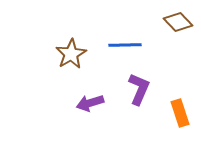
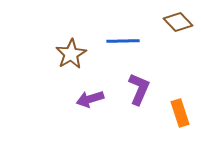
blue line: moved 2 px left, 4 px up
purple arrow: moved 4 px up
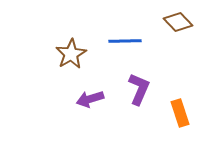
blue line: moved 2 px right
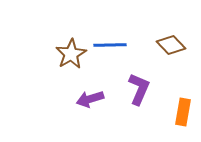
brown diamond: moved 7 px left, 23 px down
blue line: moved 15 px left, 4 px down
orange rectangle: moved 3 px right, 1 px up; rotated 28 degrees clockwise
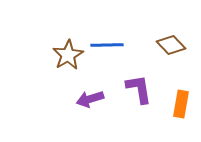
blue line: moved 3 px left
brown star: moved 3 px left, 1 px down
purple L-shape: rotated 32 degrees counterclockwise
orange rectangle: moved 2 px left, 8 px up
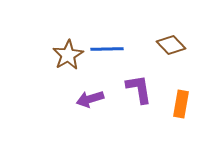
blue line: moved 4 px down
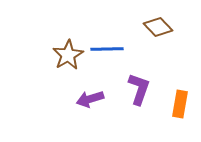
brown diamond: moved 13 px left, 18 px up
purple L-shape: rotated 28 degrees clockwise
orange rectangle: moved 1 px left
